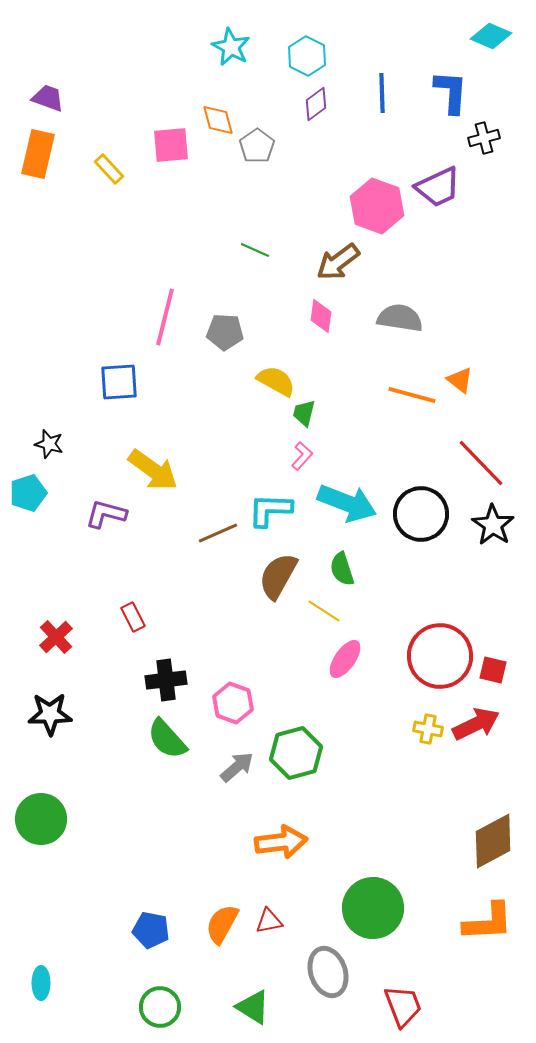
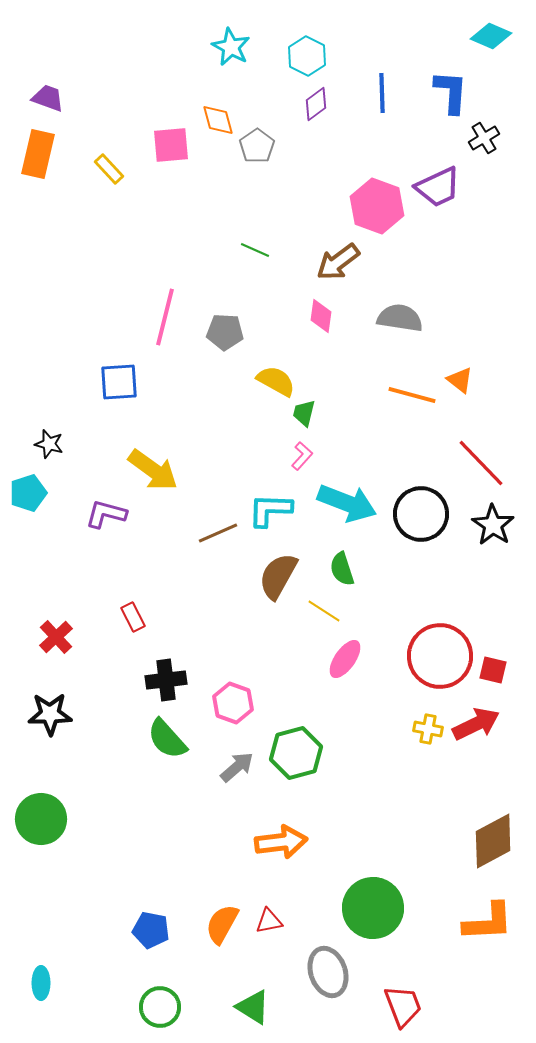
black cross at (484, 138): rotated 16 degrees counterclockwise
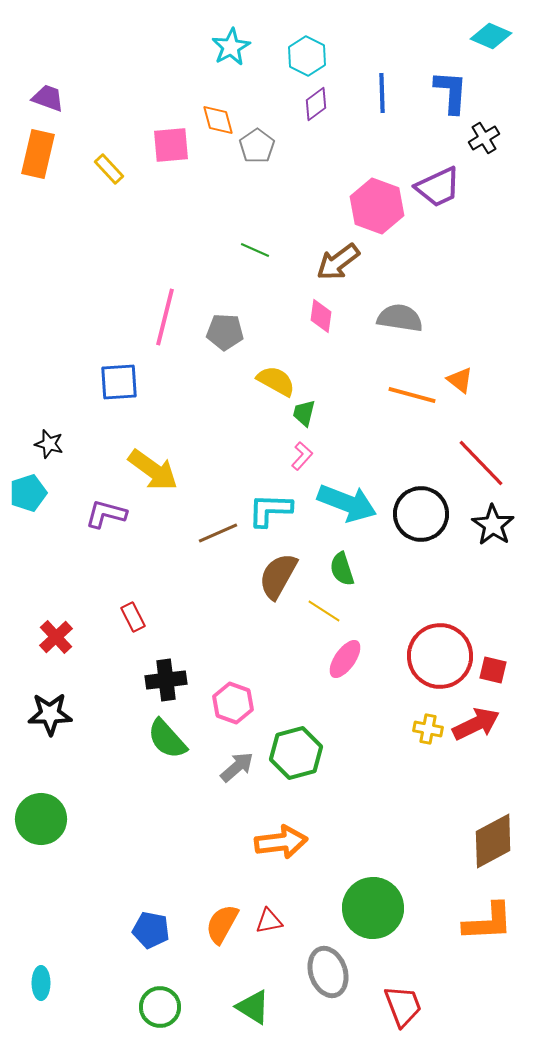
cyan star at (231, 47): rotated 15 degrees clockwise
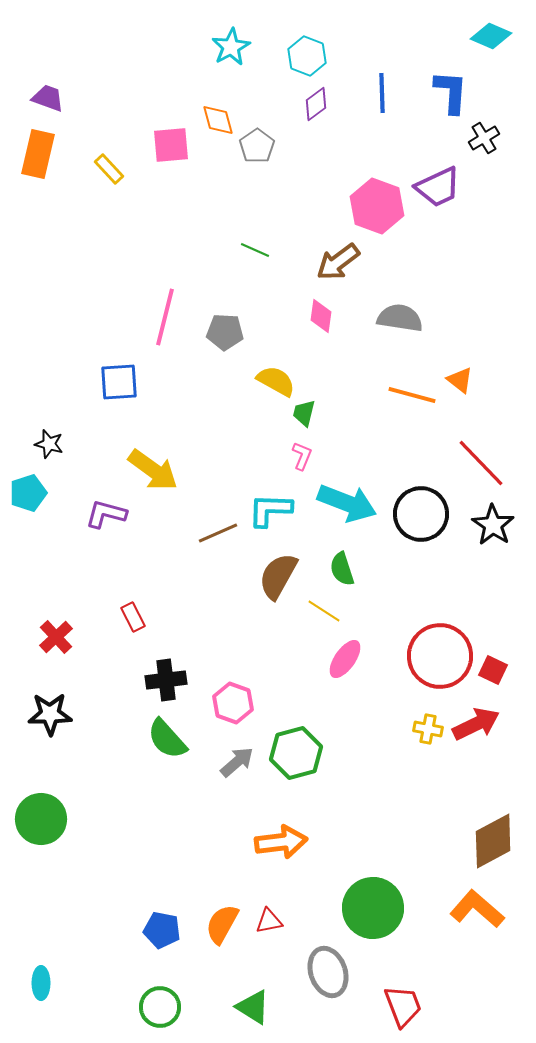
cyan hexagon at (307, 56): rotated 6 degrees counterclockwise
pink L-shape at (302, 456): rotated 20 degrees counterclockwise
red square at (493, 670): rotated 12 degrees clockwise
gray arrow at (237, 767): moved 5 px up
orange L-shape at (488, 922): moved 11 px left, 13 px up; rotated 136 degrees counterclockwise
blue pentagon at (151, 930): moved 11 px right
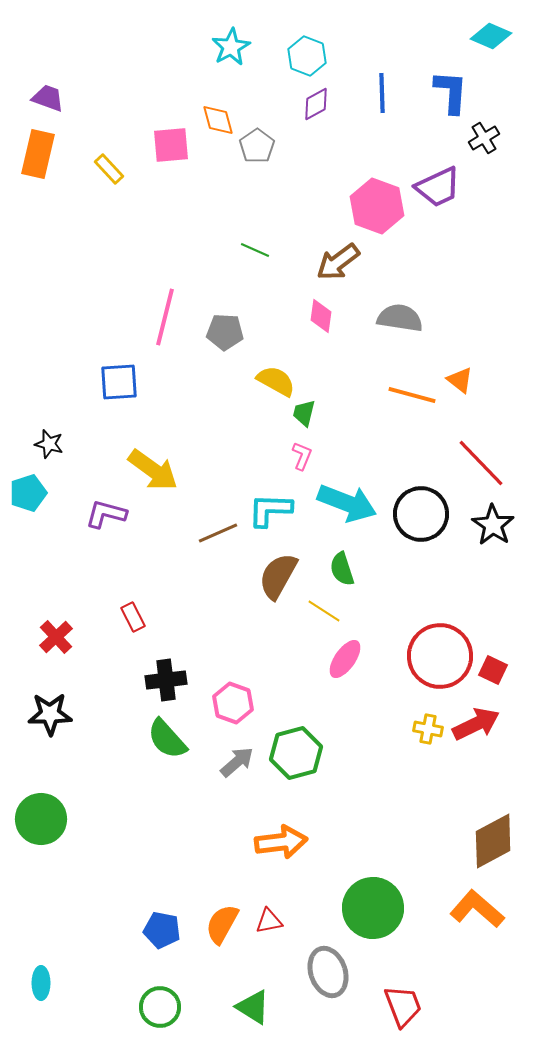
purple diamond at (316, 104): rotated 8 degrees clockwise
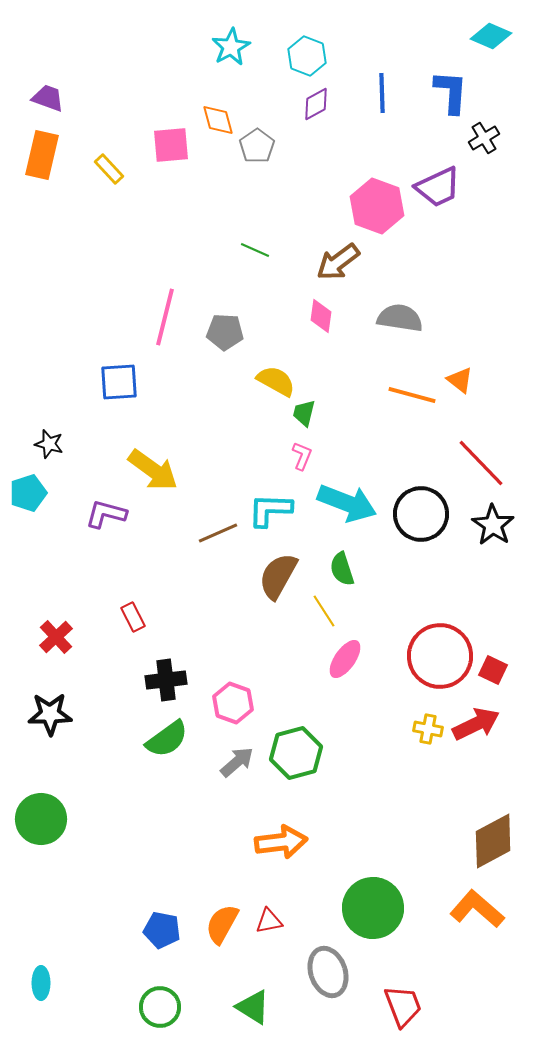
orange rectangle at (38, 154): moved 4 px right, 1 px down
yellow line at (324, 611): rotated 24 degrees clockwise
green semicircle at (167, 739): rotated 84 degrees counterclockwise
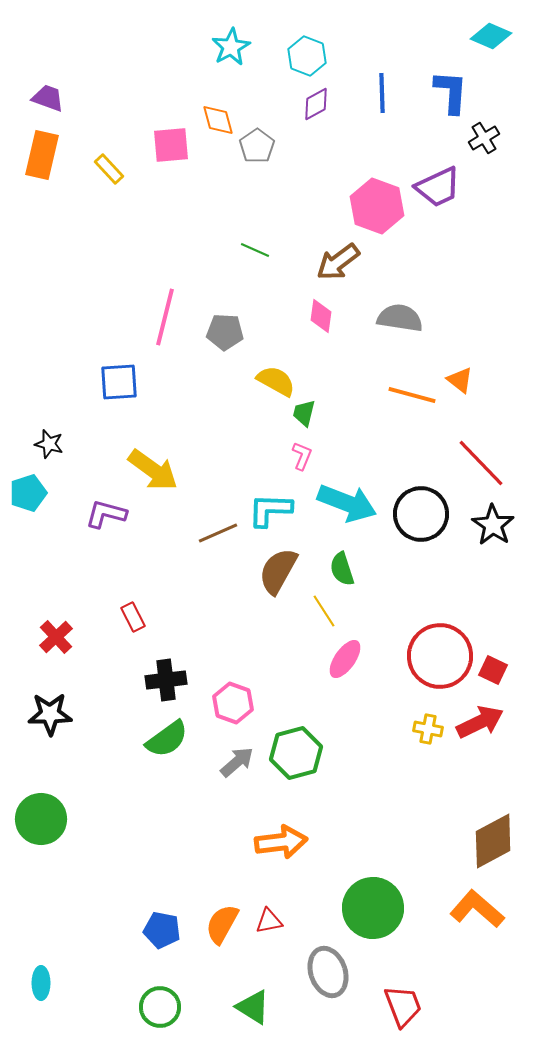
brown semicircle at (278, 576): moved 5 px up
red arrow at (476, 724): moved 4 px right, 2 px up
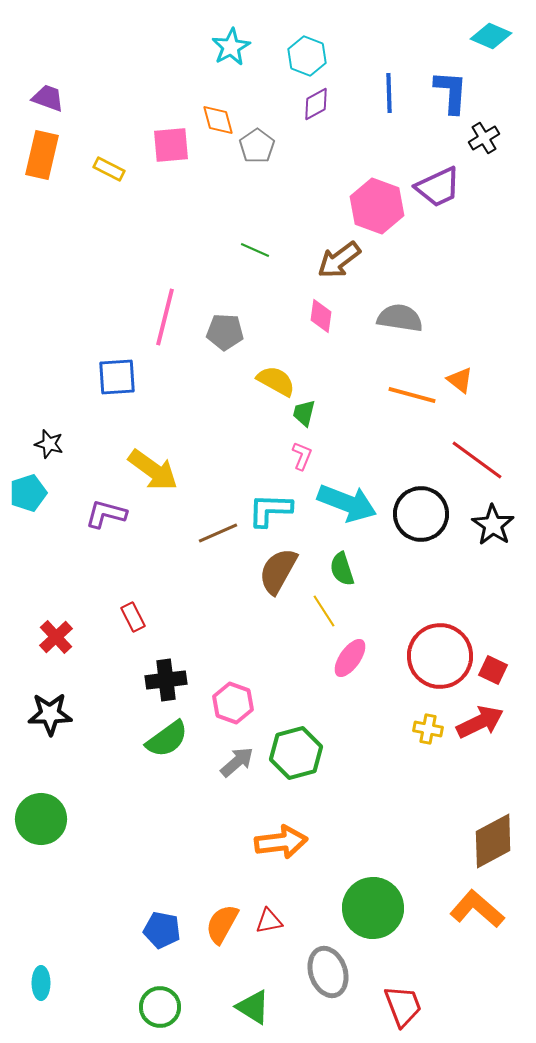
blue line at (382, 93): moved 7 px right
yellow rectangle at (109, 169): rotated 20 degrees counterclockwise
brown arrow at (338, 262): moved 1 px right, 2 px up
blue square at (119, 382): moved 2 px left, 5 px up
red line at (481, 463): moved 4 px left, 3 px up; rotated 10 degrees counterclockwise
pink ellipse at (345, 659): moved 5 px right, 1 px up
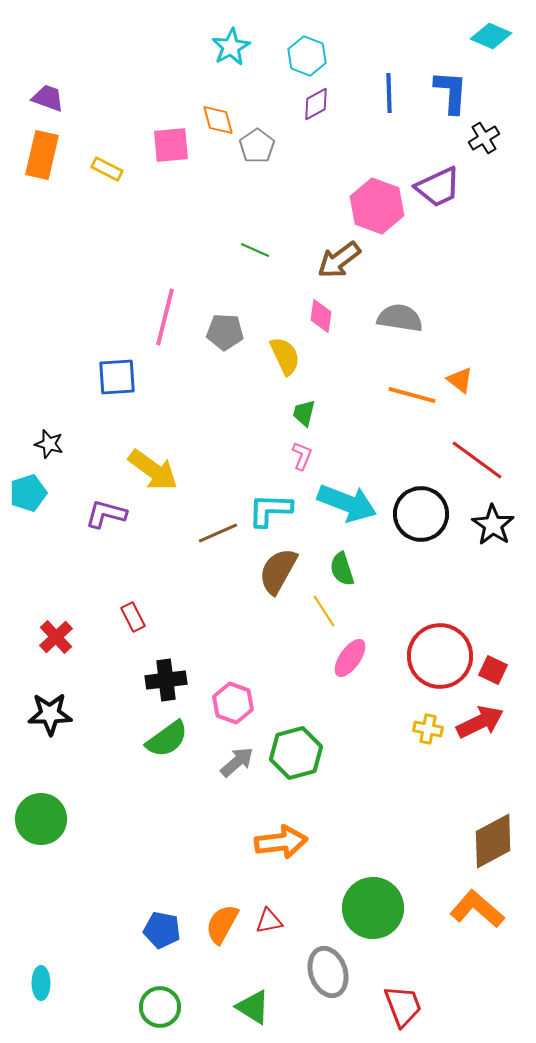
yellow rectangle at (109, 169): moved 2 px left
yellow semicircle at (276, 381): moved 9 px right, 25 px up; rotated 36 degrees clockwise
